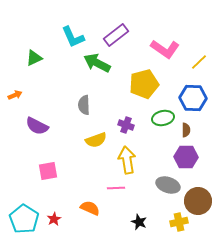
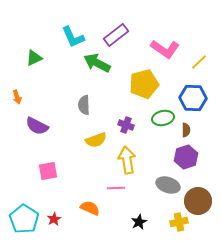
orange arrow: moved 2 px right, 2 px down; rotated 96 degrees clockwise
purple hexagon: rotated 20 degrees counterclockwise
black star: rotated 21 degrees clockwise
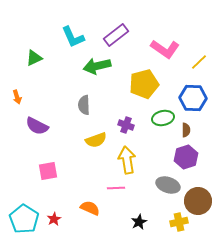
green arrow: moved 3 px down; rotated 40 degrees counterclockwise
